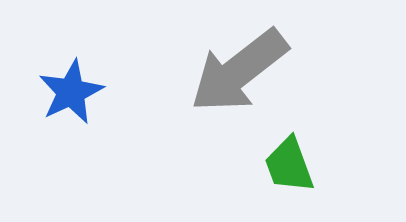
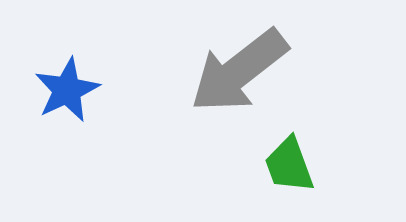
blue star: moved 4 px left, 2 px up
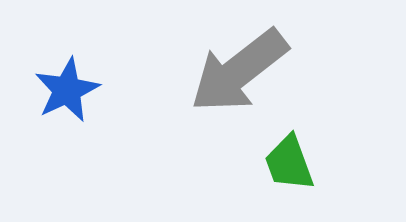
green trapezoid: moved 2 px up
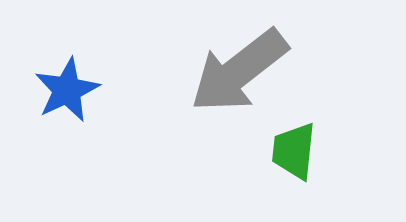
green trapezoid: moved 5 px right, 12 px up; rotated 26 degrees clockwise
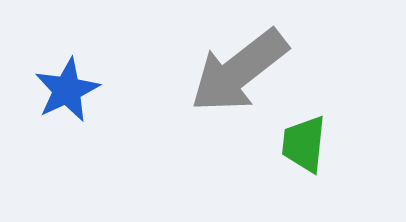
green trapezoid: moved 10 px right, 7 px up
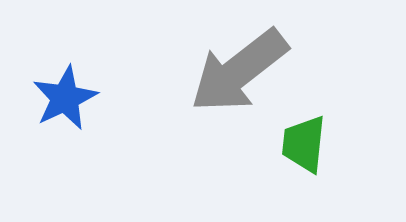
blue star: moved 2 px left, 8 px down
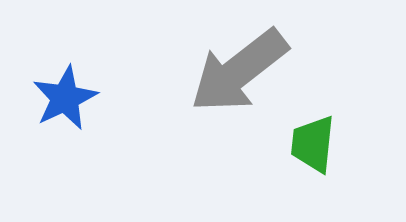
green trapezoid: moved 9 px right
